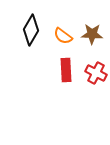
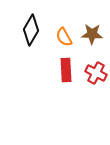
orange semicircle: moved 1 px right, 1 px down; rotated 24 degrees clockwise
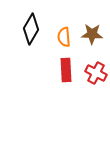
black diamond: moved 1 px up
orange semicircle: rotated 24 degrees clockwise
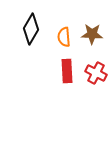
red rectangle: moved 1 px right, 1 px down
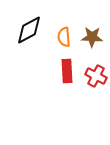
black diamond: moved 2 px left, 1 px down; rotated 32 degrees clockwise
brown star: moved 3 px down
red cross: moved 3 px down
